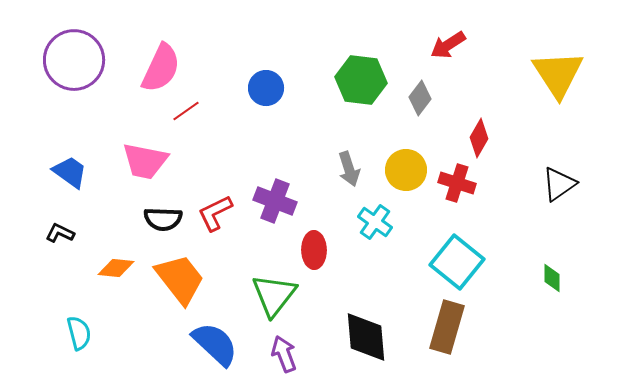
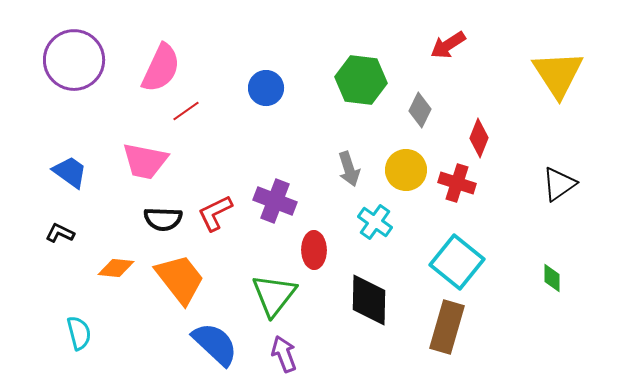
gray diamond: moved 12 px down; rotated 12 degrees counterclockwise
red diamond: rotated 9 degrees counterclockwise
black diamond: moved 3 px right, 37 px up; rotated 6 degrees clockwise
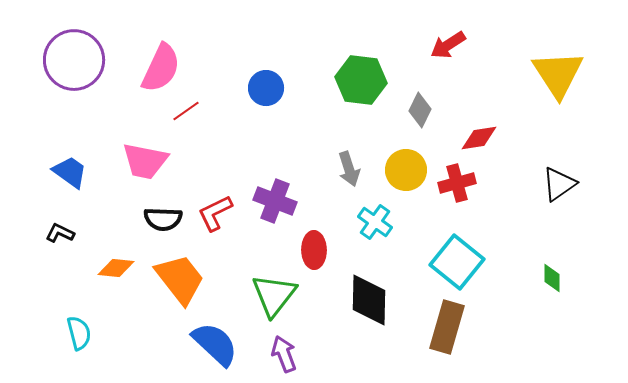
red diamond: rotated 60 degrees clockwise
red cross: rotated 33 degrees counterclockwise
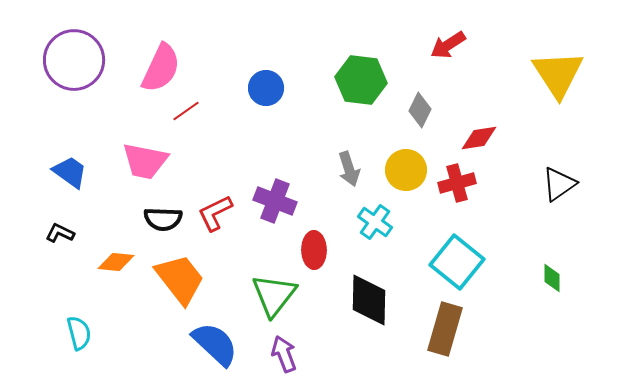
orange diamond: moved 6 px up
brown rectangle: moved 2 px left, 2 px down
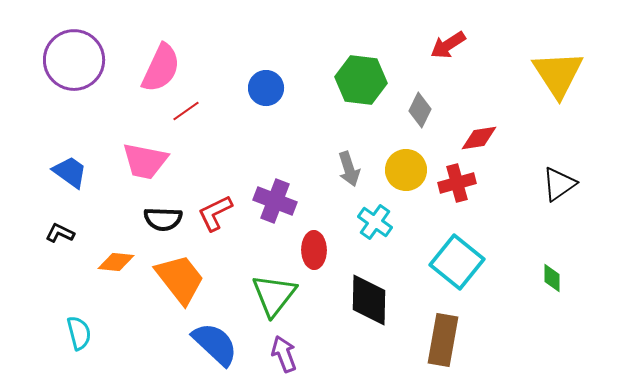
brown rectangle: moved 2 px left, 11 px down; rotated 6 degrees counterclockwise
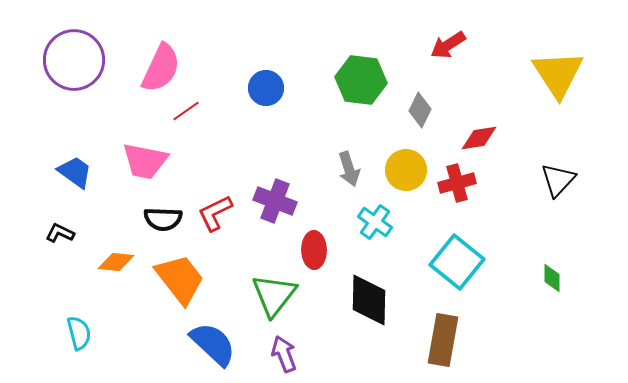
blue trapezoid: moved 5 px right
black triangle: moved 1 px left, 4 px up; rotated 12 degrees counterclockwise
blue semicircle: moved 2 px left
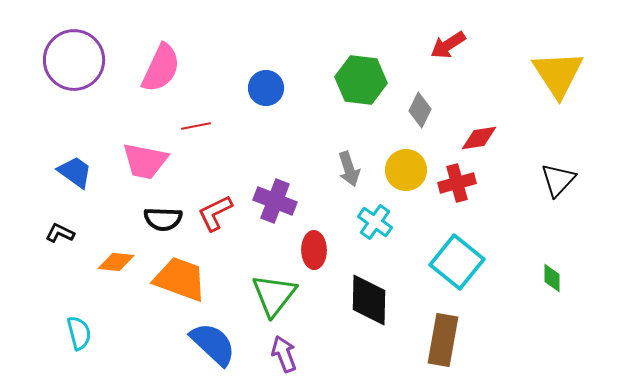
red line: moved 10 px right, 15 px down; rotated 24 degrees clockwise
orange trapezoid: rotated 32 degrees counterclockwise
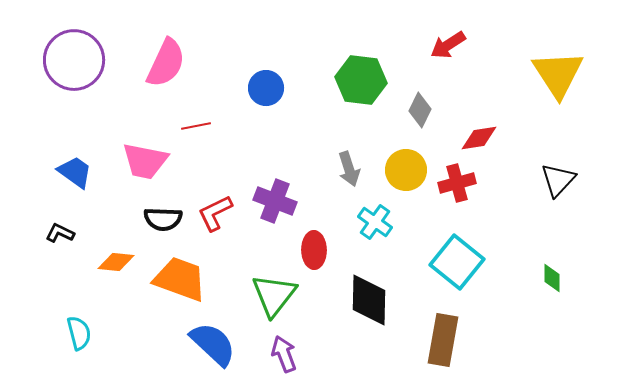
pink semicircle: moved 5 px right, 5 px up
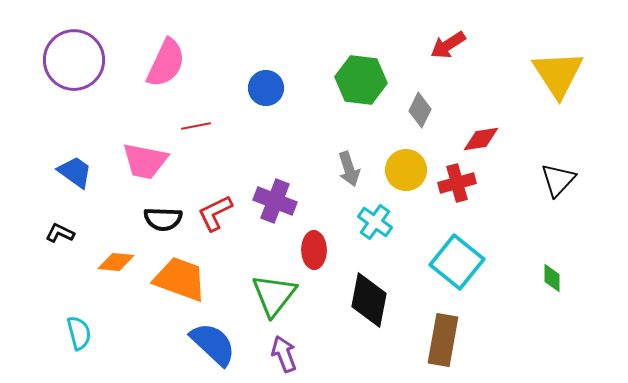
red diamond: moved 2 px right, 1 px down
black diamond: rotated 10 degrees clockwise
